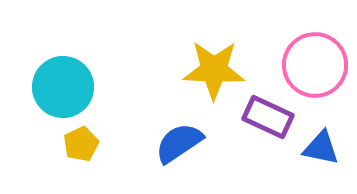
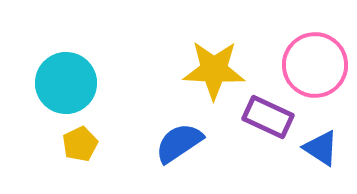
cyan circle: moved 3 px right, 4 px up
yellow pentagon: moved 1 px left
blue triangle: rotated 21 degrees clockwise
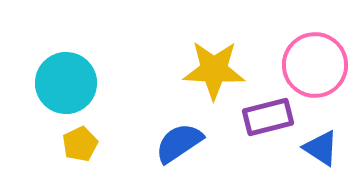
purple rectangle: rotated 39 degrees counterclockwise
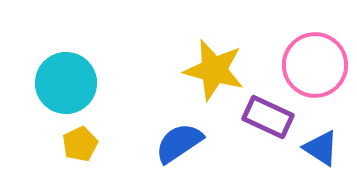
yellow star: rotated 12 degrees clockwise
purple rectangle: rotated 39 degrees clockwise
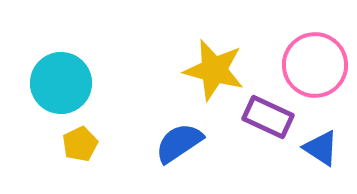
cyan circle: moved 5 px left
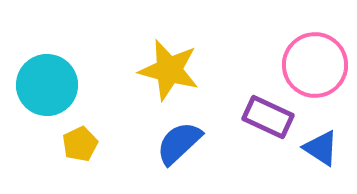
yellow star: moved 45 px left
cyan circle: moved 14 px left, 2 px down
blue semicircle: rotated 9 degrees counterclockwise
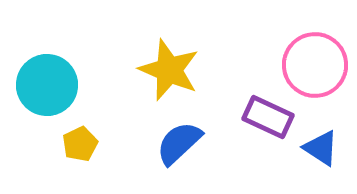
yellow star: rotated 8 degrees clockwise
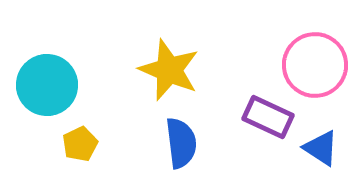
blue semicircle: moved 2 px right; rotated 126 degrees clockwise
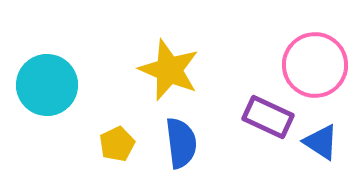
yellow pentagon: moved 37 px right
blue triangle: moved 6 px up
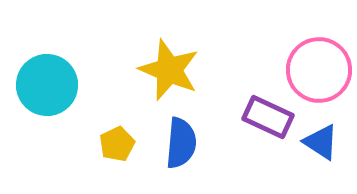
pink circle: moved 4 px right, 5 px down
blue semicircle: rotated 12 degrees clockwise
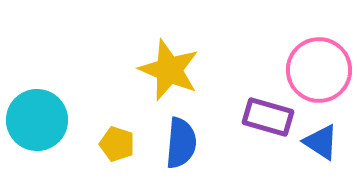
cyan circle: moved 10 px left, 35 px down
purple rectangle: rotated 9 degrees counterclockwise
yellow pentagon: rotated 28 degrees counterclockwise
